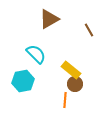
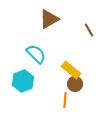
cyan hexagon: rotated 10 degrees counterclockwise
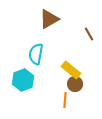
brown line: moved 4 px down
cyan semicircle: rotated 125 degrees counterclockwise
cyan hexagon: moved 1 px up
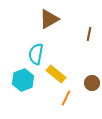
brown line: rotated 40 degrees clockwise
yellow rectangle: moved 15 px left, 4 px down
brown circle: moved 17 px right, 1 px up
orange line: moved 1 px right, 2 px up; rotated 21 degrees clockwise
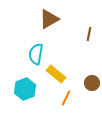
cyan hexagon: moved 2 px right, 9 px down
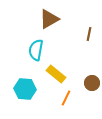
cyan semicircle: moved 4 px up
cyan hexagon: rotated 25 degrees clockwise
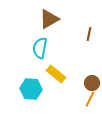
cyan semicircle: moved 4 px right, 2 px up
cyan hexagon: moved 6 px right
orange line: moved 24 px right, 1 px down
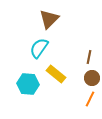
brown triangle: rotated 15 degrees counterclockwise
brown line: moved 23 px down
cyan semicircle: moved 1 px left; rotated 25 degrees clockwise
brown circle: moved 5 px up
cyan hexagon: moved 3 px left, 5 px up
